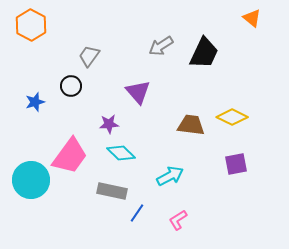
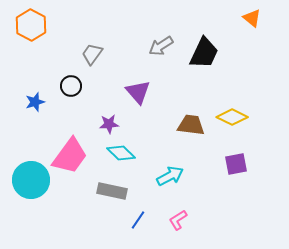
gray trapezoid: moved 3 px right, 2 px up
blue line: moved 1 px right, 7 px down
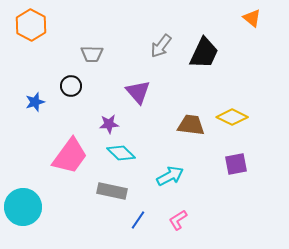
gray arrow: rotated 20 degrees counterclockwise
gray trapezoid: rotated 125 degrees counterclockwise
cyan circle: moved 8 px left, 27 px down
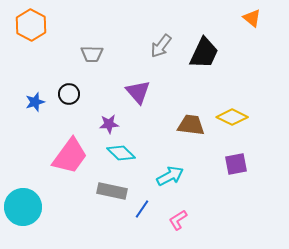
black circle: moved 2 px left, 8 px down
blue line: moved 4 px right, 11 px up
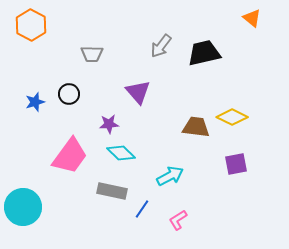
black trapezoid: rotated 128 degrees counterclockwise
brown trapezoid: moved 5 px right, 2 px down
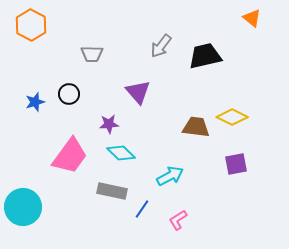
black trapezoid: moved 1 px right, 3 px down
